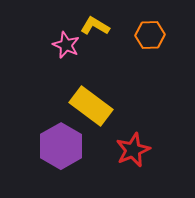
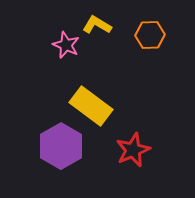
yellow L-shape: moved 2 px right, 1 px up
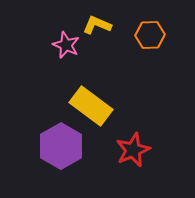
yellow L-shape: rotated 8 degrees counterclockwise
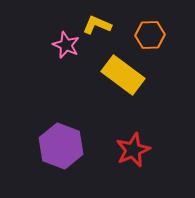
yellow rectangle: moved 32 px right, 31 px up
purple hexagon: rotated 9 degrees counterclockwise
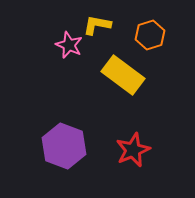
yellow L-shape: rotated 12 degrees counterclockwise
orange hexagon: rotated 16 degrees counterclockwise
pink star: moved 3 px right
purple hexagon: moved 3 px right
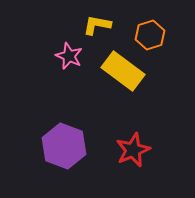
pink star: moved 11 px down
yellow rectangle: moved 4 px up
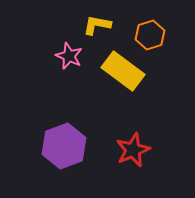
purple hexagon: rotated 18 degrees clockwise
